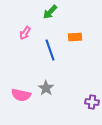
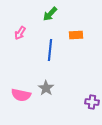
green arrow: moved 2 px down
pink arrow: moved 5 px left
orange rectangle: moved 1 px right, 2 px up
blue line: rotated 25 degrees clockwise
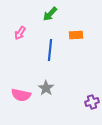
purple cross: rotated 24 degrees counterclockwise
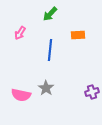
orange rectangle: moved 2 px right
purple cross: moved 10 px up
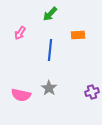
gray star: moved 3 px right
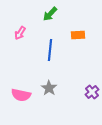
purple cross: rotated 24 degrees counterclockwise
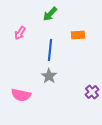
gray star: moved 12 px up
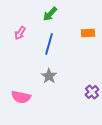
orange rectangle: moved 10 px right, 2 px up
blue line: moved 1 px left, 6 px up; rotated 10 degrees clockwise
pink semicircle: moved 2 px down
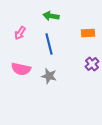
green arrow: moved 1 px right, 2 px down; rotated 56 degrees clockwise
blue line: rotated 30 degrees counterclockwise
gray star: rotated 21 degrees counterclockwise
purple cross: moved 28 px up
pink semicircle: moved 28 px up
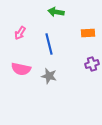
green arrow: moved 5 px right, 4 px up
purple cross: rotated 24 degrees clockwise
